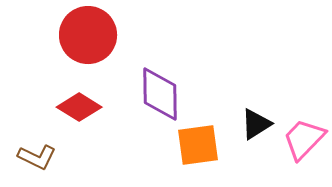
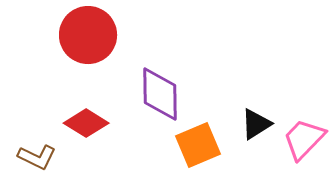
red diamond: moved 7 px right, 16 px down
orange square: rotated 15 degrees counterclockwise
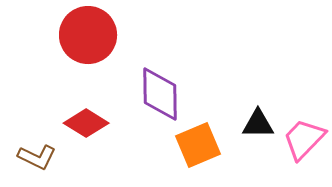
black triangle: moved 2 px right; rotated 32 degrees clockwise
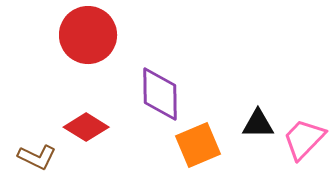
red diamond: moved 4 px down
